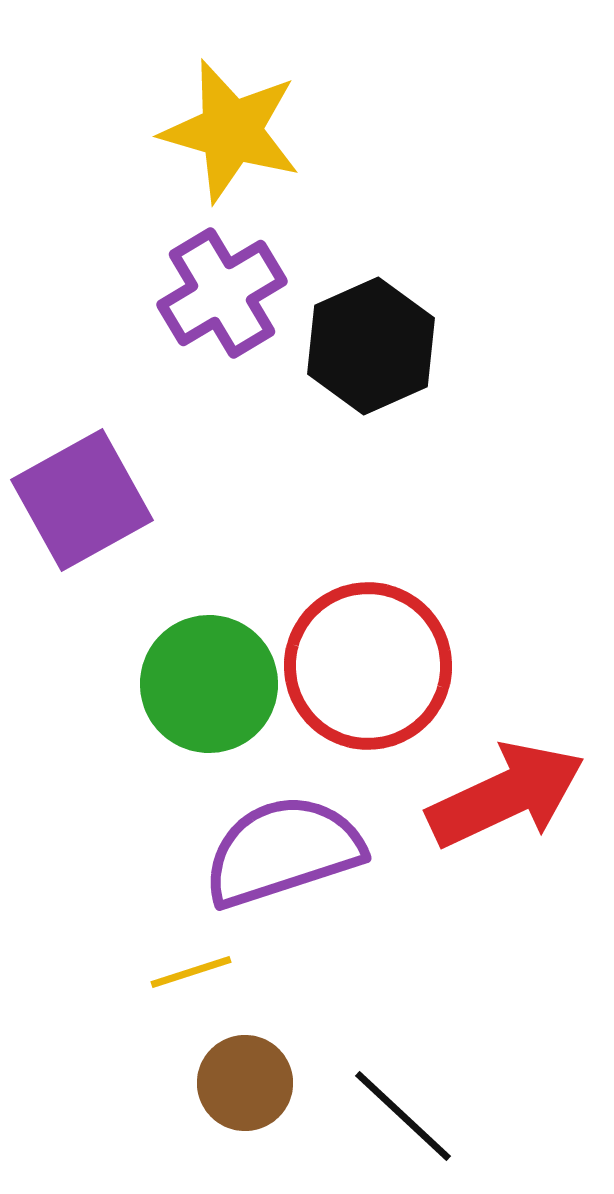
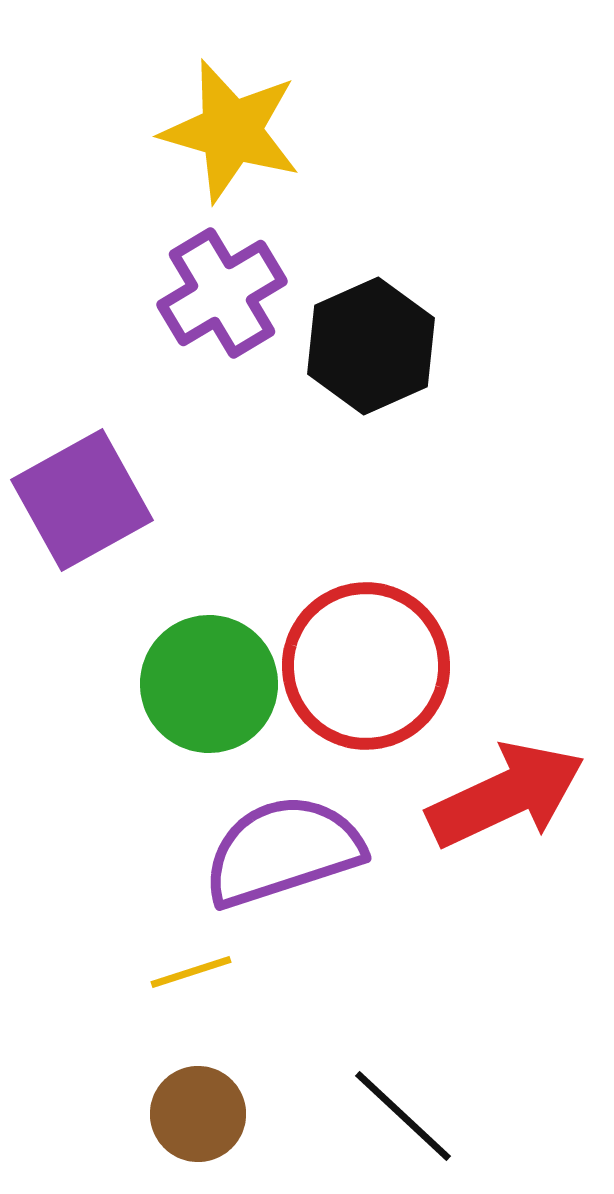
red circle: moved 2 px left
brown circle: moved 47 px left, 31 px down
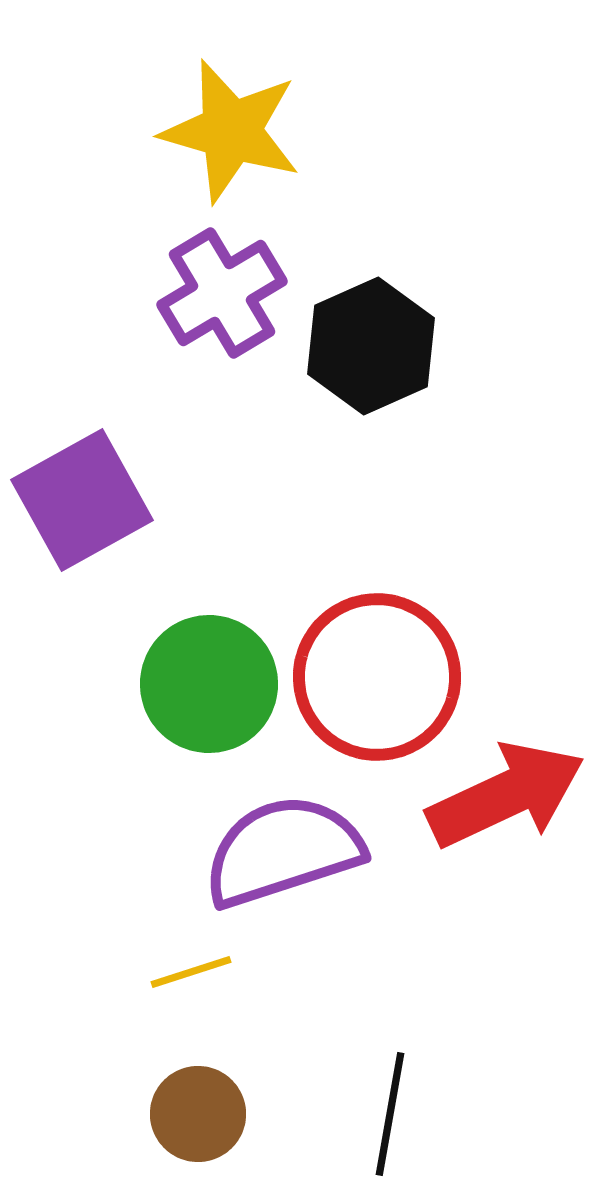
red circle: moved 11 px right, 11 px down
black line: moved 13 px left, 2 px up; rotated 57 degrees clockwise
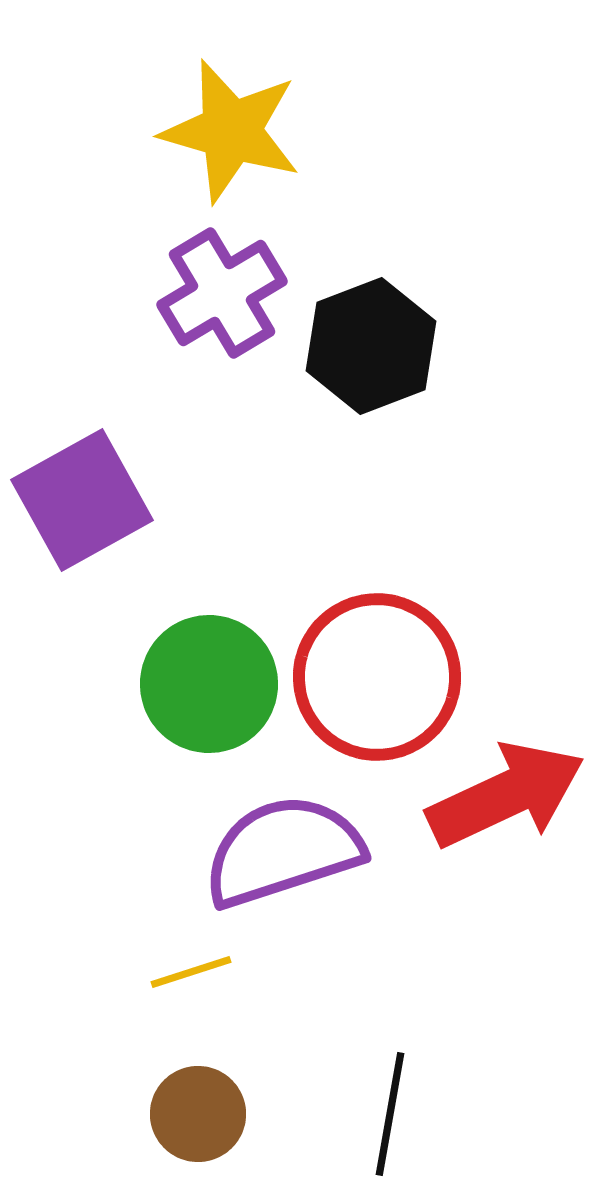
black hexagon: rotated 3 degrees clockwise
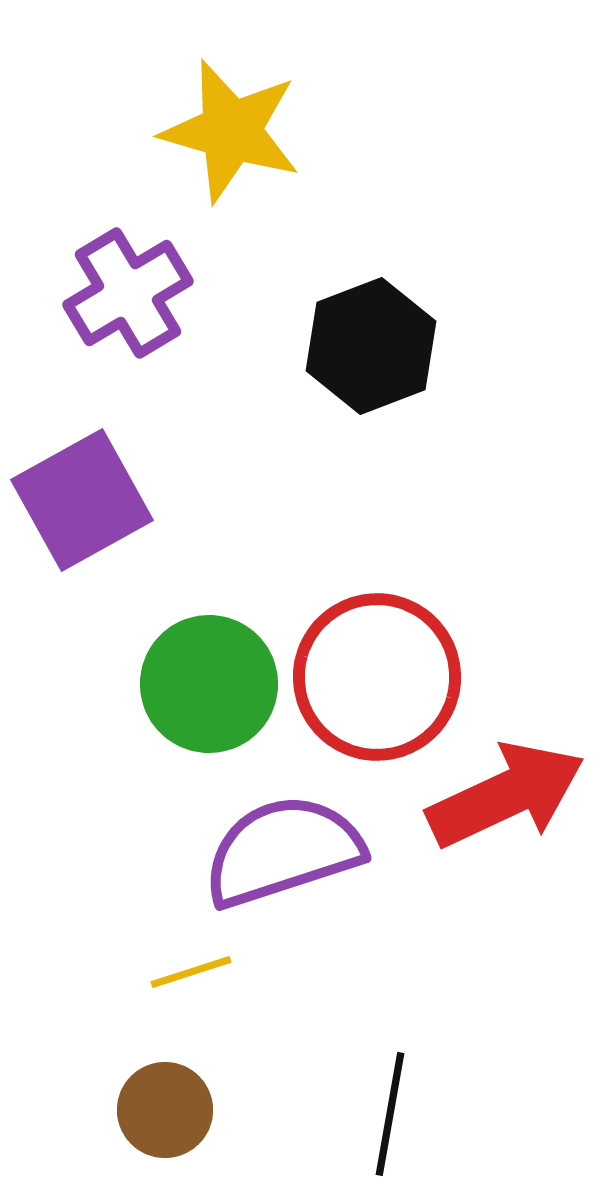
purple cross: moved 94 px left
brown circle: moved 33 px left, 4 px up
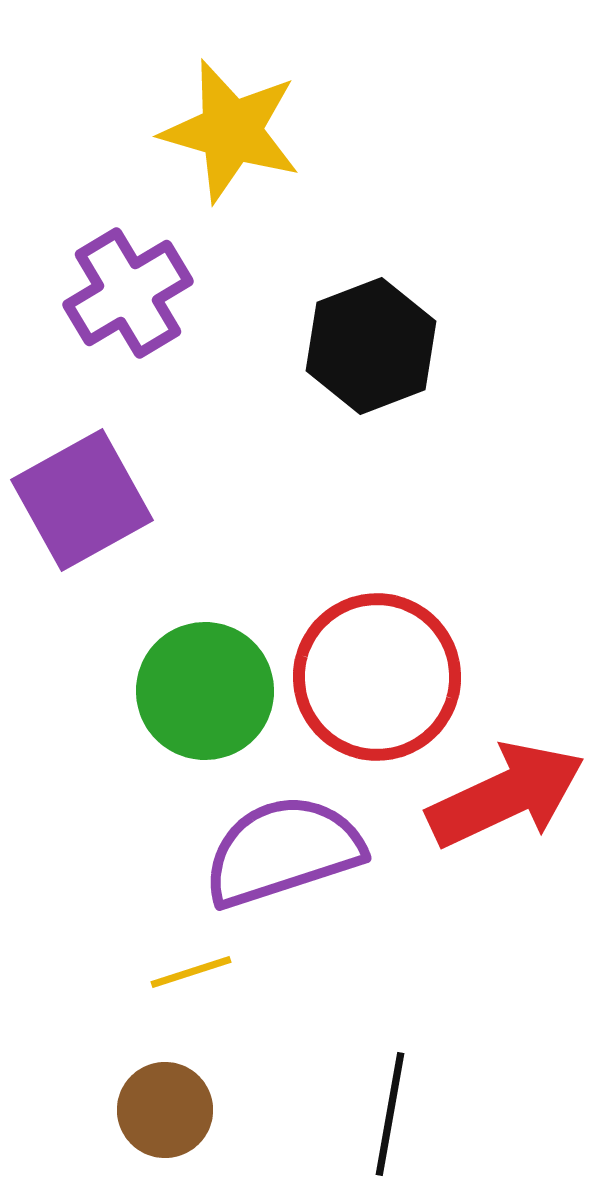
green circle: moved 4 px left, 7 px down
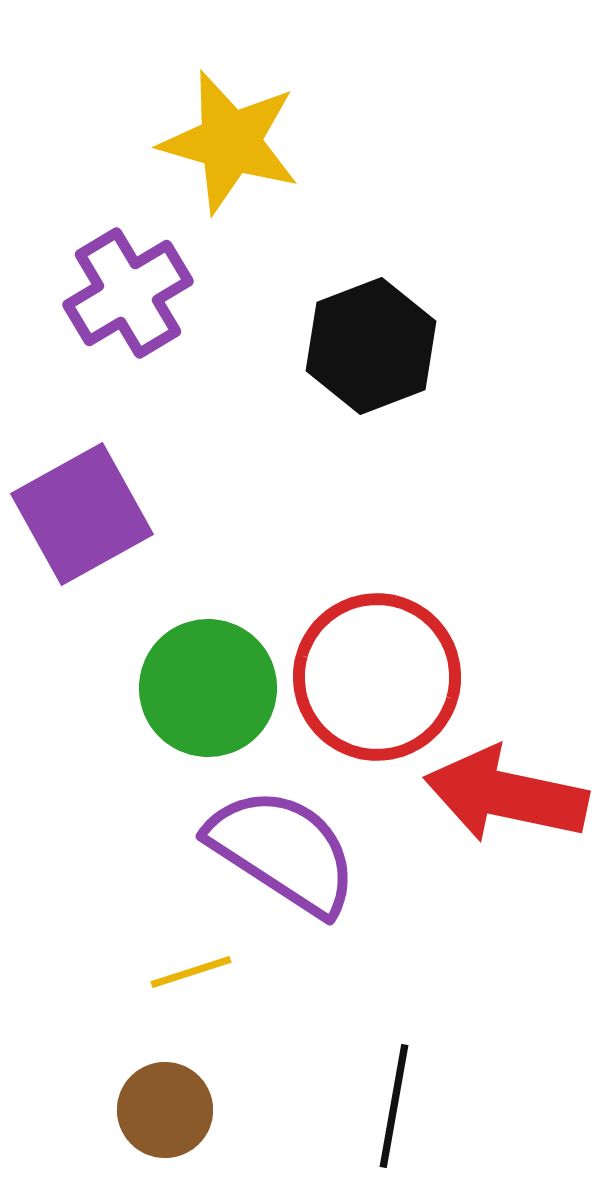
yellow star: moved 1 px left, 11 px down
purple square: moved 14 px down
green circle: moved 3 px right, 3 px up
red arrow: rotated 143 degrees counterclockwise
purple semicircle: rotated 51 degrees clockwise
black line: moved 4 px right, 8 px up
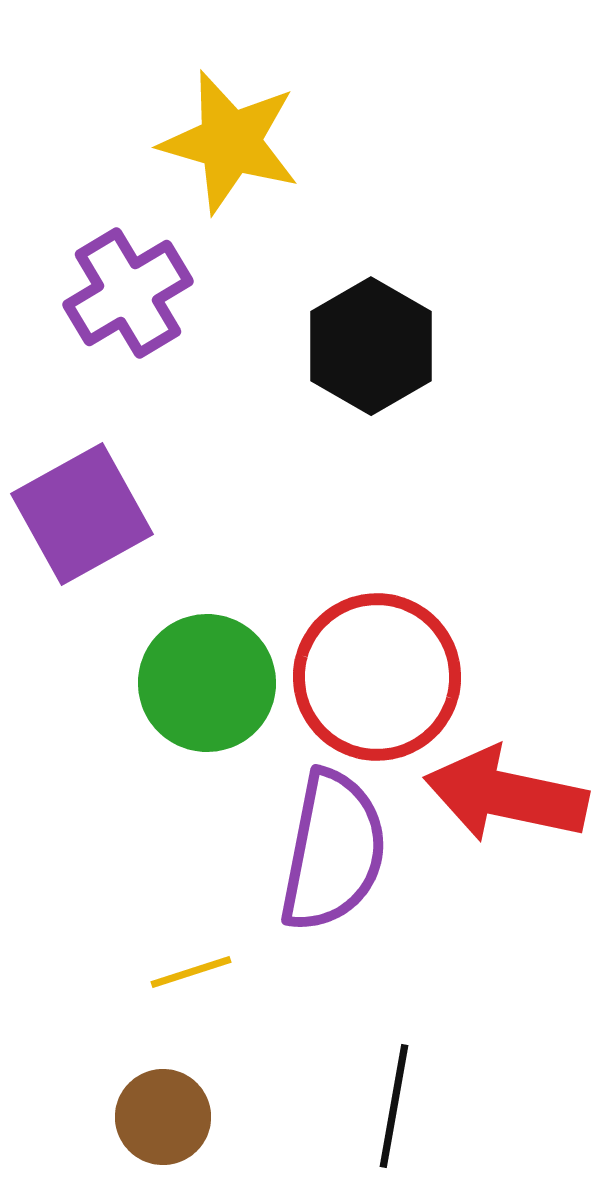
black hexagon: rotated 9 degrees counterclockwise
green circle: moved 1 px left, 5 px up
purple semicircle: moved 50 px right; rotated 68 degrees clockwise
brown circle: moved 2 px left, 7 px down
